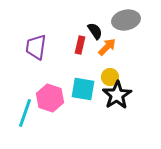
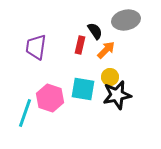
orange arrow: moved 1 px left, 3 px down
black star: rotated 20 degrees clockwise
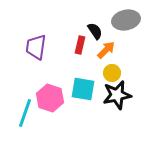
yellow circle: moved 2 px right, 4 px up
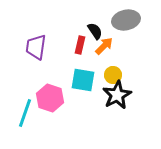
orange arrow: moved 2 px left, 4 px up
yellow circle: moved 1 px right, 2 px down
cyan square: moved 9 px up
black star: rotated 16 degrees counterclockwise
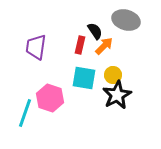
gray ellipse: rotated 28 degrees clockwise
cyan square: moved 1 px right, 2 px up
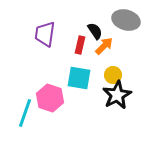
purple trapezoid: moved 9 px right, 13 px up
cyan square: moved 5 px left
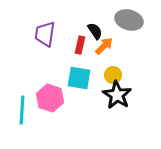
gray ellipse: moved 3 px right
black star: rotated 12 degrees counterclockwise
cyan line: moved 3 px left, 3 px up; rotated 16 degrees counterclockwise
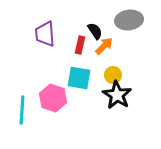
gray ellipse: rotated 24 degrees counterclockwise
purple trapezoid: rotated 12 degrees counterclockwise
pink hexagon: moved 3 px right
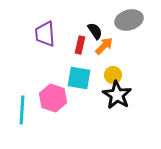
gray ellipse: rotated 8 degrees counterclockwise
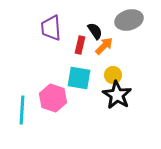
purple trapezoid: moved 6 px right, 6 px up
